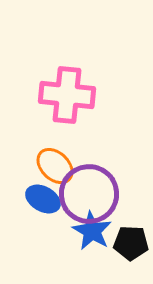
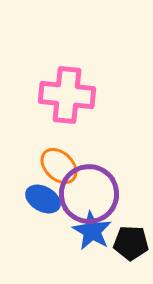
orange ellipse: moved 4 px right
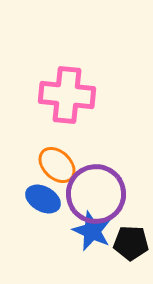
orange ellipse: moved 2 px left, 1 px up
purple circle: moved 7 px right
blue star: rotated 6 degrees counterclockwise
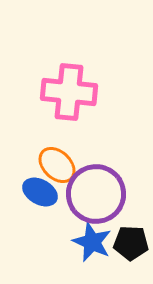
pink cross: moved 2 px right, 3 px up
blue ellipse: moved 3 px left, 7 px up
blue star: moved 11 px down
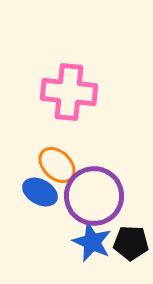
purple circle: moved 2 px left, 2 px down
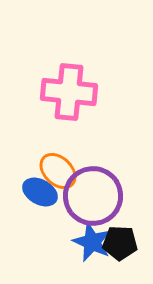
orange ellipse: moved 1 px right, 6 px down
purple circle: moved 1 px left
black pentagon: moved 11 px left
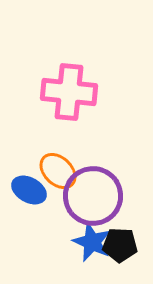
blue ellipse: moved 11 px left, 2 px up
black pentagon: moved 2 px down
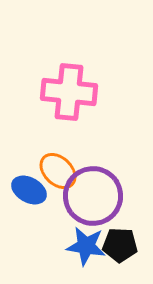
blue star: moved 6 px left, 4 px down; rotated 15 degrees counterclockwise
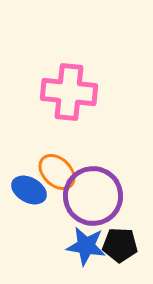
orange ellipse: moved 1 px left, 1 px down
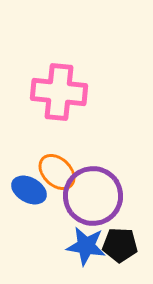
pink cross: moved 10 px left
